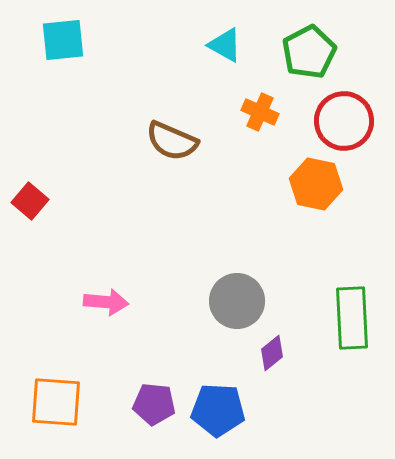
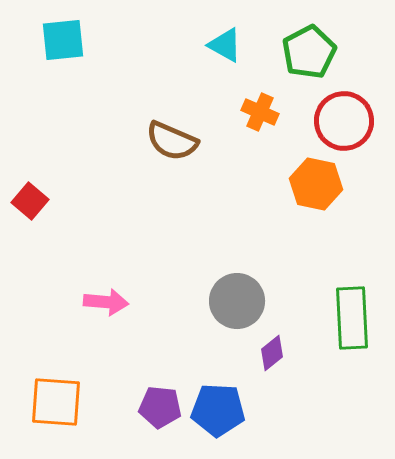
purple pentagon: moved 6 px right, 3 px down
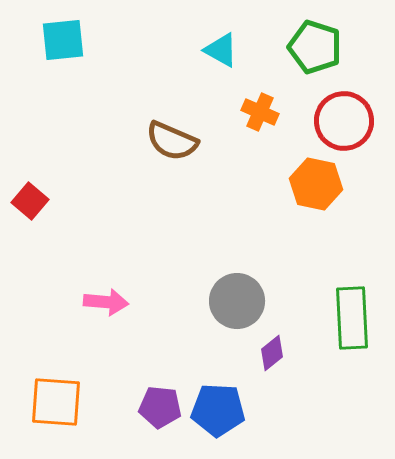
cyan triangle: moved 4 px left, 5 px down
green pentagon: moved 6 px right, 5 px up; rotated 26 degrees counterclockwise
